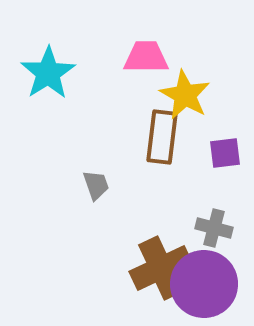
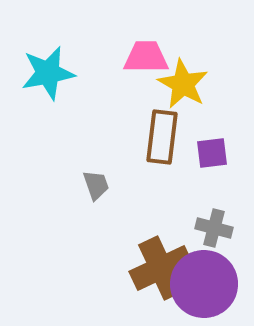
cyan star: rotated 22 degrees clockwise
yellow star: moved 2 px left, 11 px up
purple square: moved 13 px left
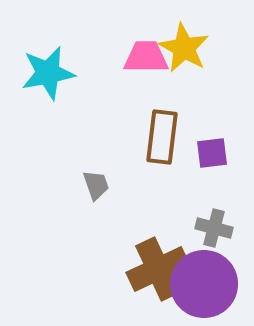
yellow star: moved 1 px right, 36 px up
brown cross: moved 3 px left, 1 px down
